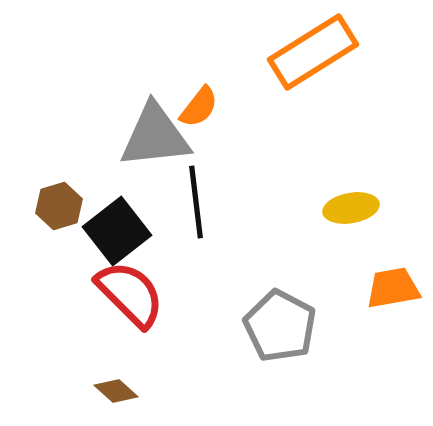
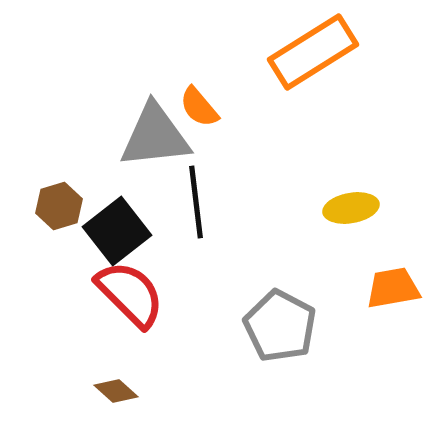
orange semicircle: rotated 102 degrees clockwise
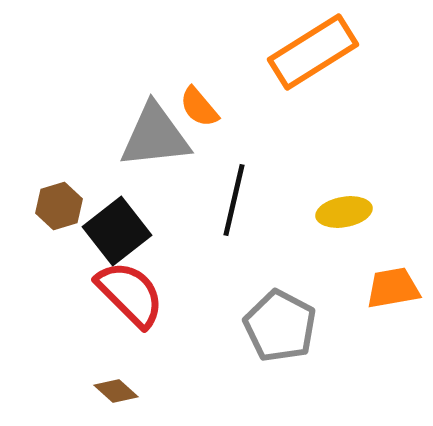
black line: moved 38 px right, 2 px up; rotated 20 degrees clockwise
yellow ellipse: moved 7 px left, 4 px down
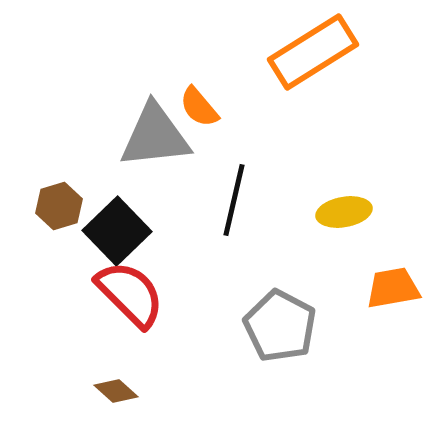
black square: rotated 6 degrees counterclockwise
